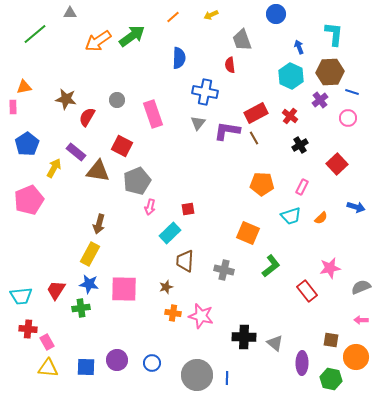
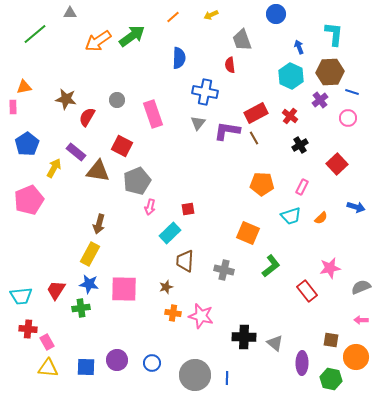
gray circle at (197, 375): moved 2 px left
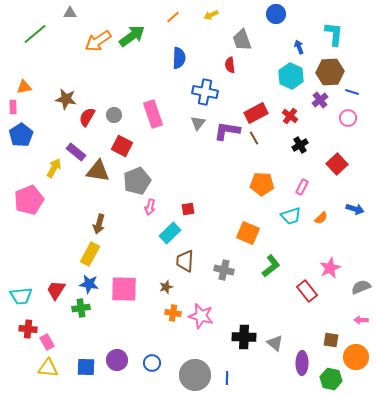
gray circle at (117, 100): moved 3 px left, 15 px down
blue pentagon at (27, 144): moved 6 px left, 9 px up
blue arrow at (356, 207): moved 1 px left, 2 px down
pink star at (330, 268): rotated 15 degrees counterclockwise
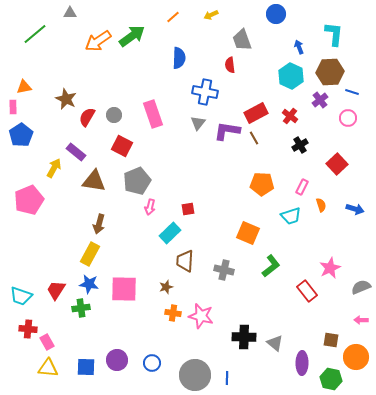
brown star at (66, 99): rotated 15 degrees clockwise
brown triangle at (98, 171): moved 4 px left, 10 px down
orange semicircle at (321, 218): moved 13 px up; rotated 64 degrees counterclockwise
cyan trapezoid at (21, 296): rotated 25 degrees clockwise
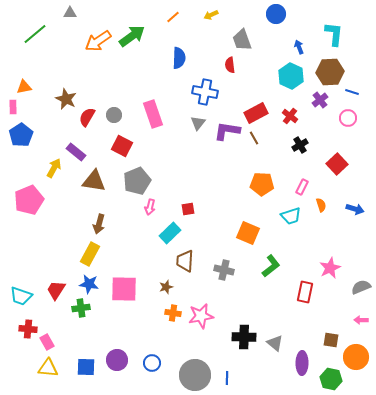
red rectangle at (307, 291): moved 2 px left, 1 px down; rotated 50 degrees clockwise
pink star at (201, 316): rotated 25 degrees counterclockwise
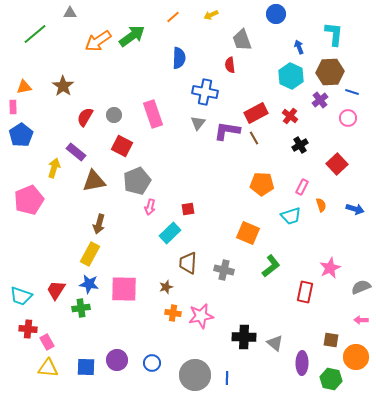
brown star at (66, 99): moved 3 px left, 13 px up; rotated 10 degrees clockwise
red semicircle at (87, 117): moved 2 px left
yellow arrow at (54, 168): rotated 12 degrees counterclockwise
brown triangle at (94, 181): rotated 20 degrees counterclockwise
brown trapezoid at (185, 261): moved 3 px right, 2 px down
